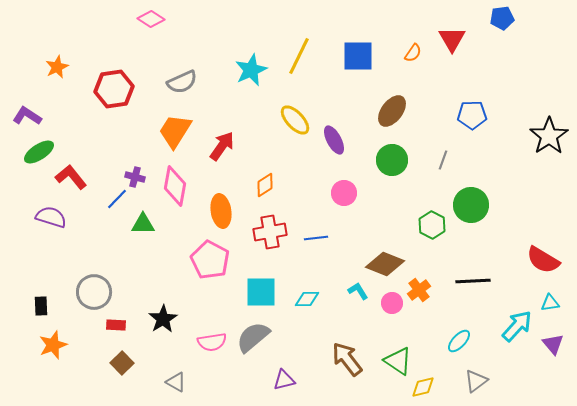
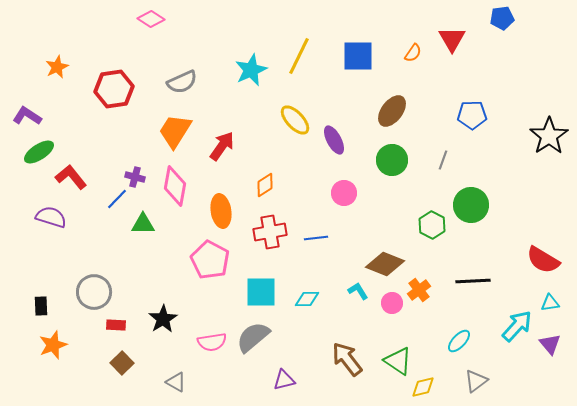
purple triangle at (553, 344): moved 3 px left
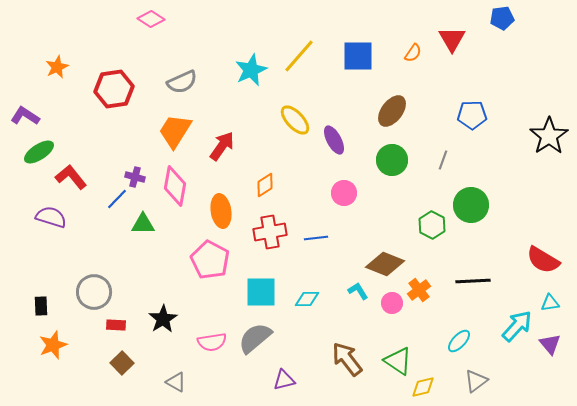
yellow line at (299, 56): rotated 15 degrees clockwise
purple L-shape at (27, 116): moved 2 px left
gray semicircle at (253, 337): moved 2 px right, 1 px down
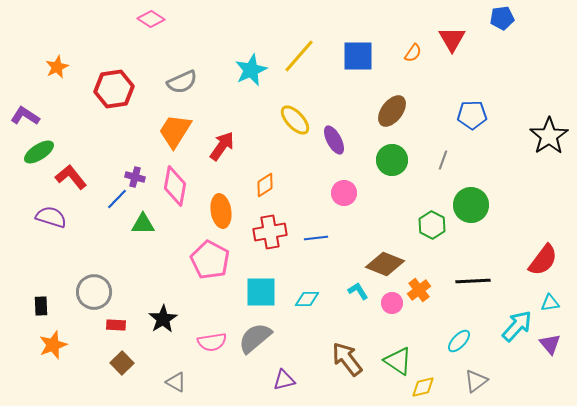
red semicircle at (543, 260): rotated 84 degrees counterclockwise
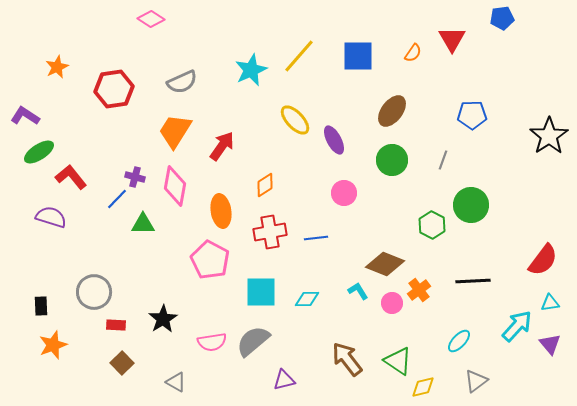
gray semicircle at (255, 338): moved 2 px left, 3 px down
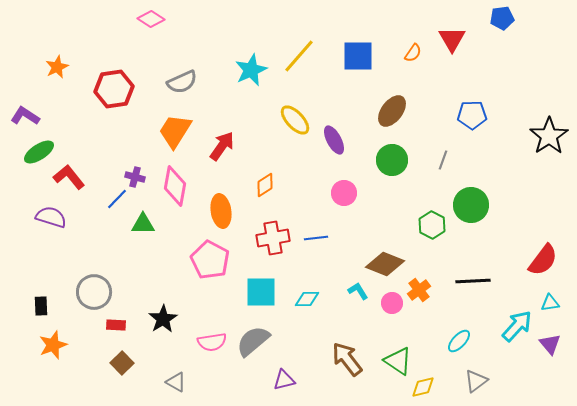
red L-shape at (71, 177): moved 2 px left
red cross at (270, 232): moved 3 px right, 6 px down
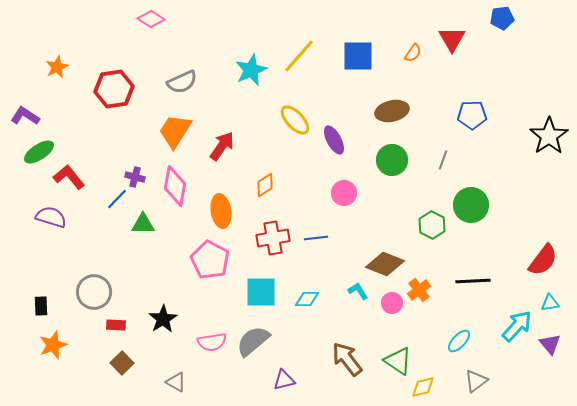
brown ellipse at (392, 111): rotated 40 degrees clockwise
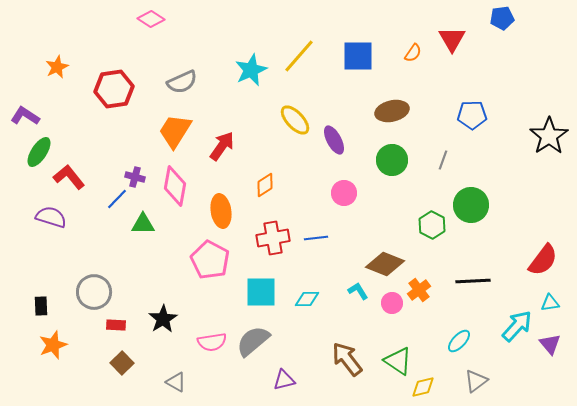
green ellipse at (39, 152): rotated 24 degrees counterclockwise
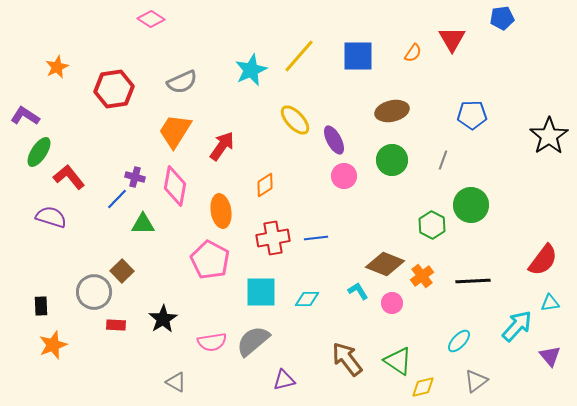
pink circle at (344, 193): moved 17 px up
orange cross at (419, 290): moved 3 px right, 14 px up
purple triangle at (550, 344): moved 12 px down
brown square at (122, 363): moved 92 px up
